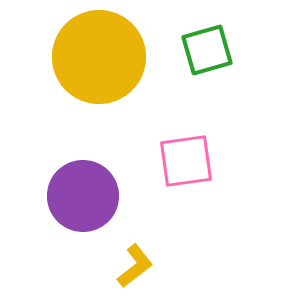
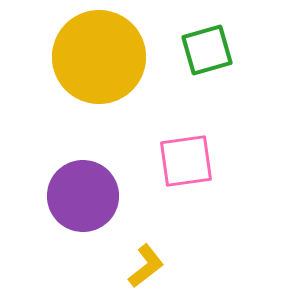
yellow L-shape: moved 11 px right
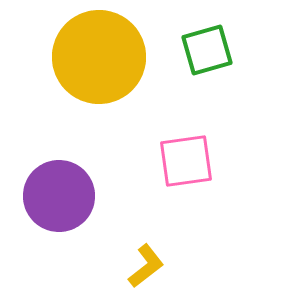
purple circle: moved 24 px left
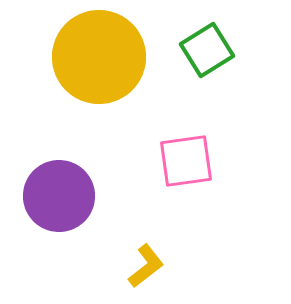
green square: rotated 16 degrees counterclockwise
